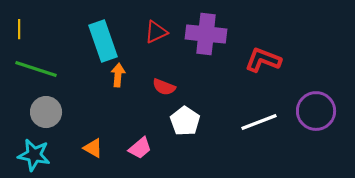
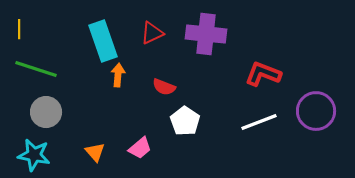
red triangle: moved 4 px left, 1 px down
red L-shape: moved 14 px down
orange triangle: moved 2 px right, 4 px down; rotated 20 degrees clockwise
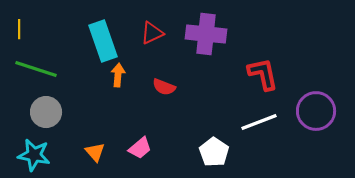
red L-shape: rotated 57 degrees clockwise
white pentagon: moved 29 px right, 31 px down
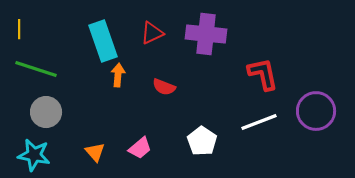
white pentagon: moved 12 px left, 11 px up
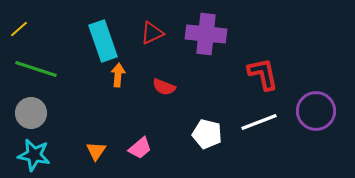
yellow line: rotated 48 degrees clockwise
gray circle: moved 15 px left, 1 px down
white pentagon: moved 5 px right, 7 px up; rotated 20 degrees counterclockwise
orange triangle: moved 1 px right, 1 px up; rotated 15 degrees clockwise
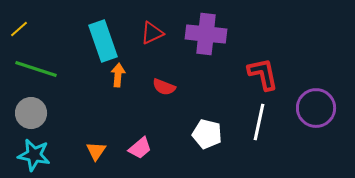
purple circle: moved 3 px up
white line: rotated 57 degrees counterclockwise
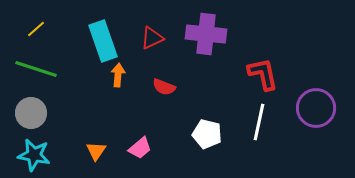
yellow line: moved 17 px right
red triangle: moved 5 px down
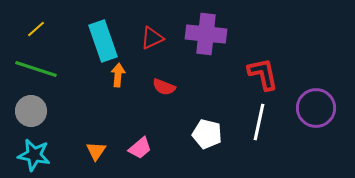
gray circle: moved 2 px up
